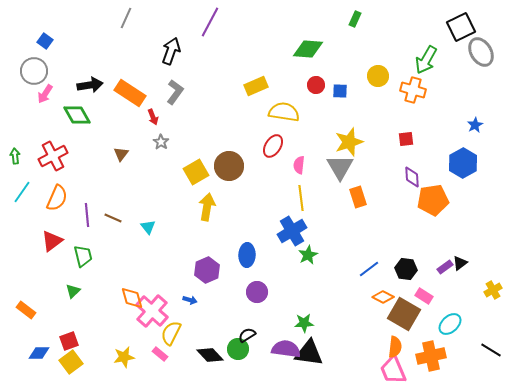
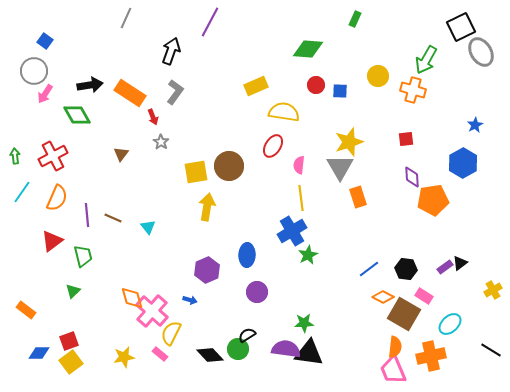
yellow square at (196, 172): rotated 20 degrees clockwise
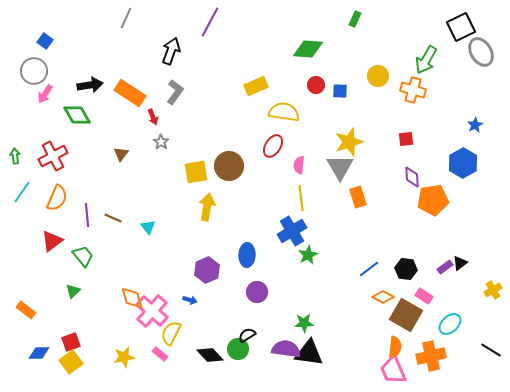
green trapezoid at (83, 256): rotated 25 degrees counterclockwise
brown square at (404, 314): moved 2 px right, 1 px down
red square at (69, 341): moved 2 px right, 1 px down
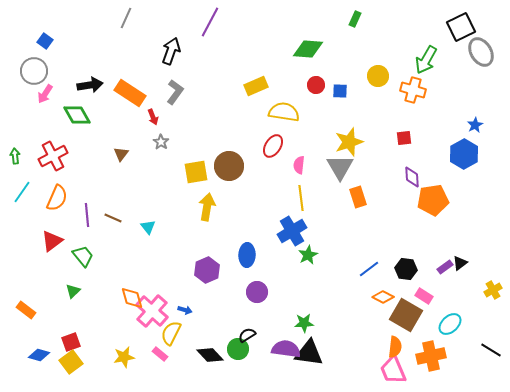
red square at (406, 139): moved 2 px left, 1 px up
blue hexagon at (463, 163): moved 1 px right, 9 px up
blue arrow at (190, 300): moved 5 px left, 10 px down
blue diamond at (39, 353): moved 2 px down; rotated 15 degrees clockwise
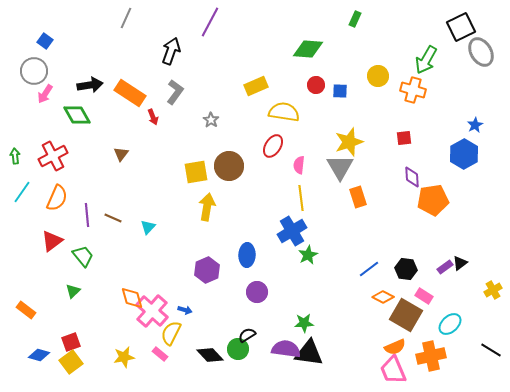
gray star at (161, 142): moved 50 px right, 22 px up
cyan triangle at (148, 227): rotated 21 degrees clockwise
orange semicircle at (395, 347): rotated 60 degrees clockwise
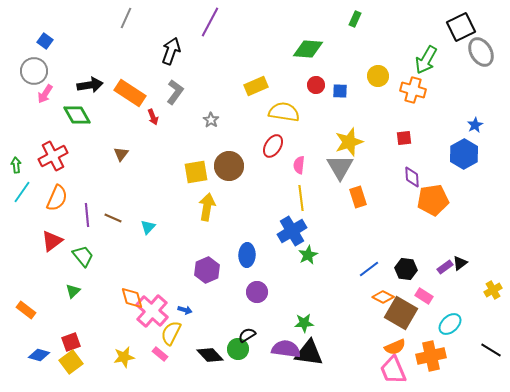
green arrow at (15, 156): moved 1 px right, 9 px down
brown square at (406, 315): moved 5 px left, 2 px up
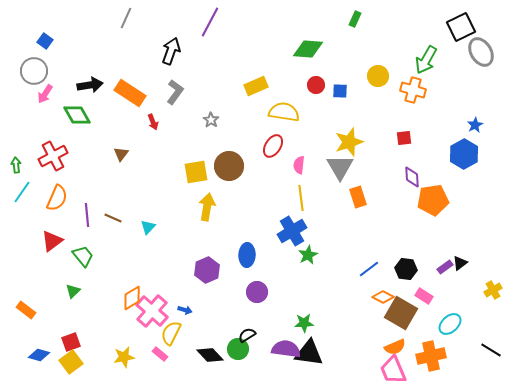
red arrow at (153, 117): moved 5 px down
orange diamond at (132, 298): rotated 75 degrees clockwise
